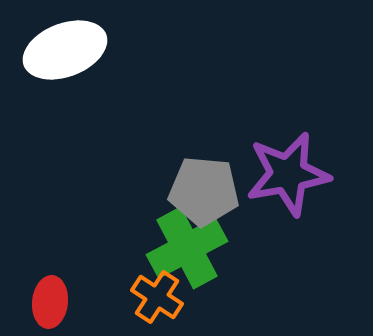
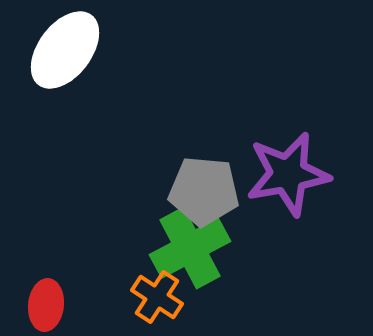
white ellipse: rotated 32 degrees counterclockwise
green cross: moved 3 px right
red ellipse: moved 4 px left, 3 px down
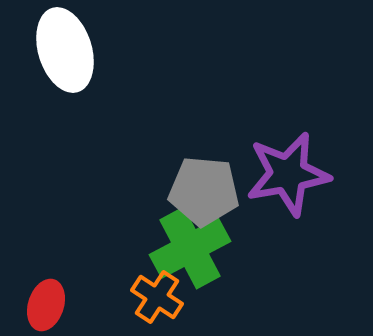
white ellipse: rotated 54 degrees counterclockwise
red ellipse: rotated 12 degrees clockwise
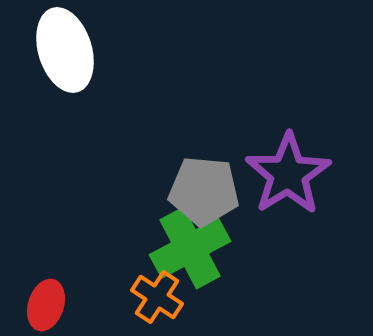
purple star: rotated 22 degrees counterclockwise
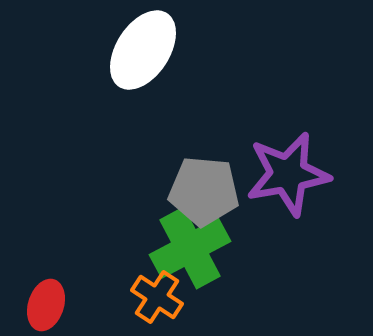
white ellipse: moved 78 px right; rotated 50 degrees clockwise
purple star: rotated 22 degrees clockwise
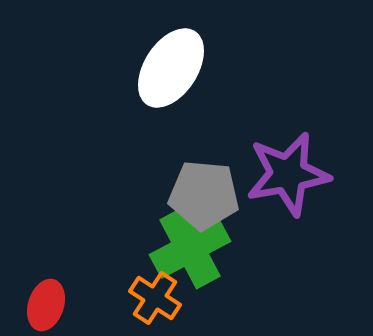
white ellipse: moved 28 px right, 18 px down
gray pentagon: moved 4 px down
orange cross: moved 2 px left, 1 px down
